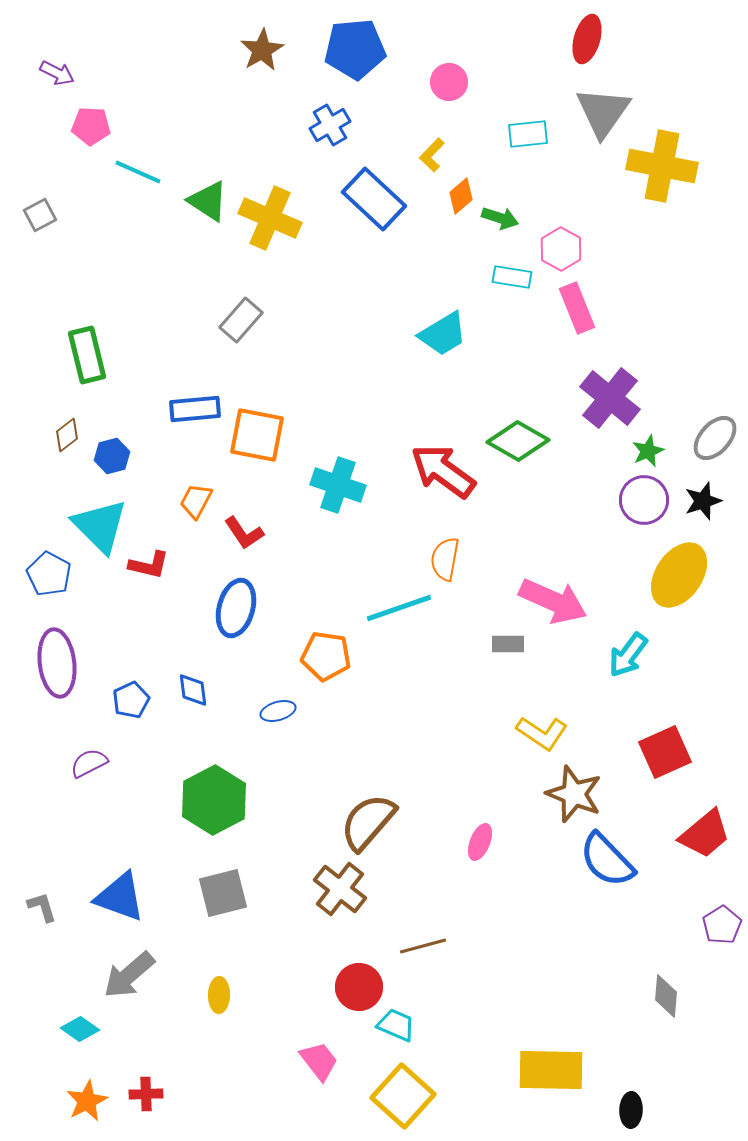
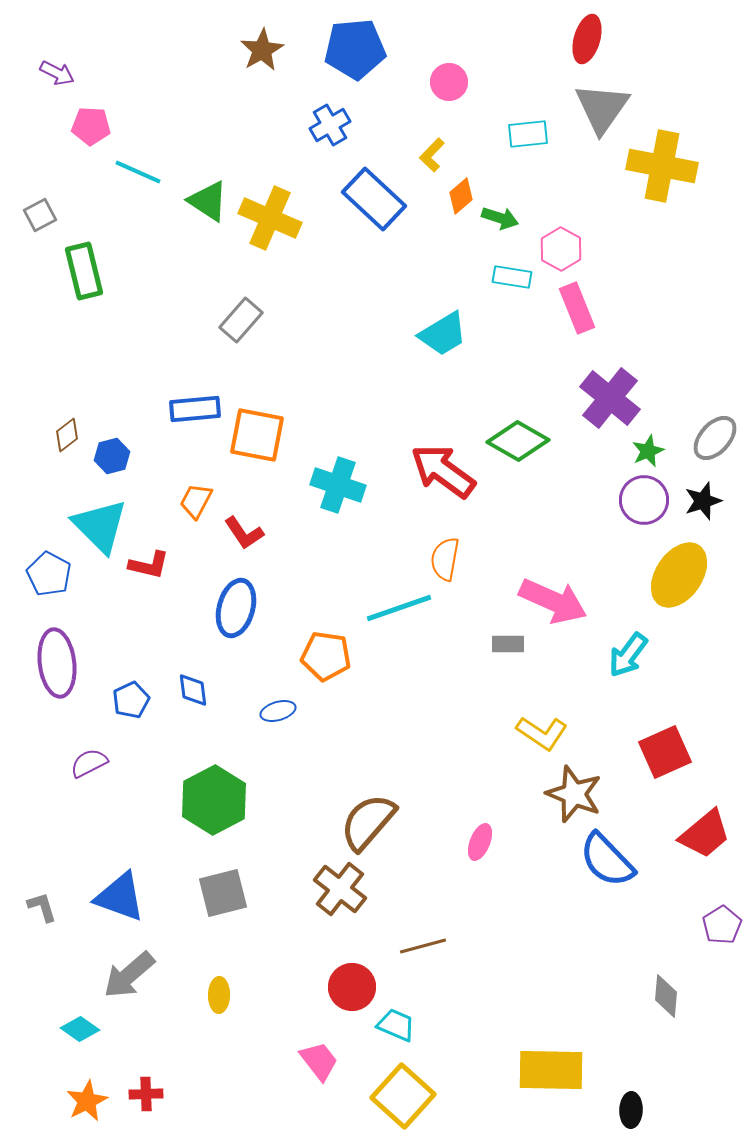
gray triangle at (603, 112): moved 1 px left, 4 px up
green rectangle at (87, 355): moved 3 px left, 84 px up
red circle at (359, 987): moved 7 px left
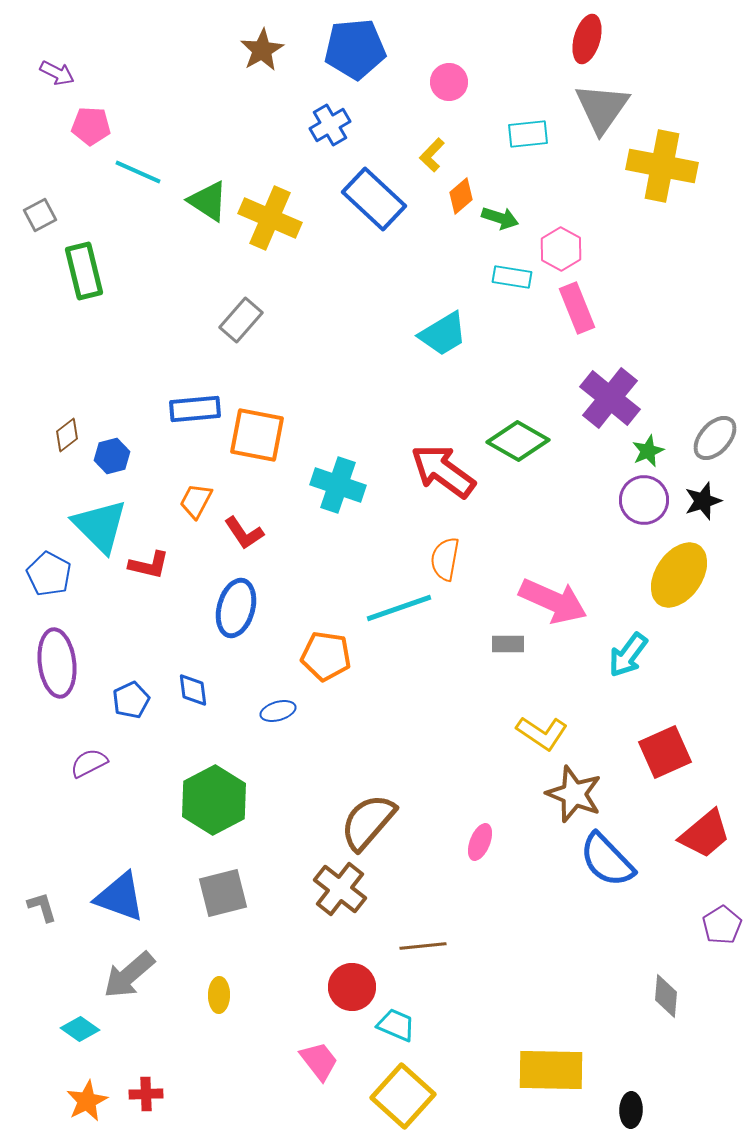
brown line at (423, 946): rotated 9 degrees clockwise
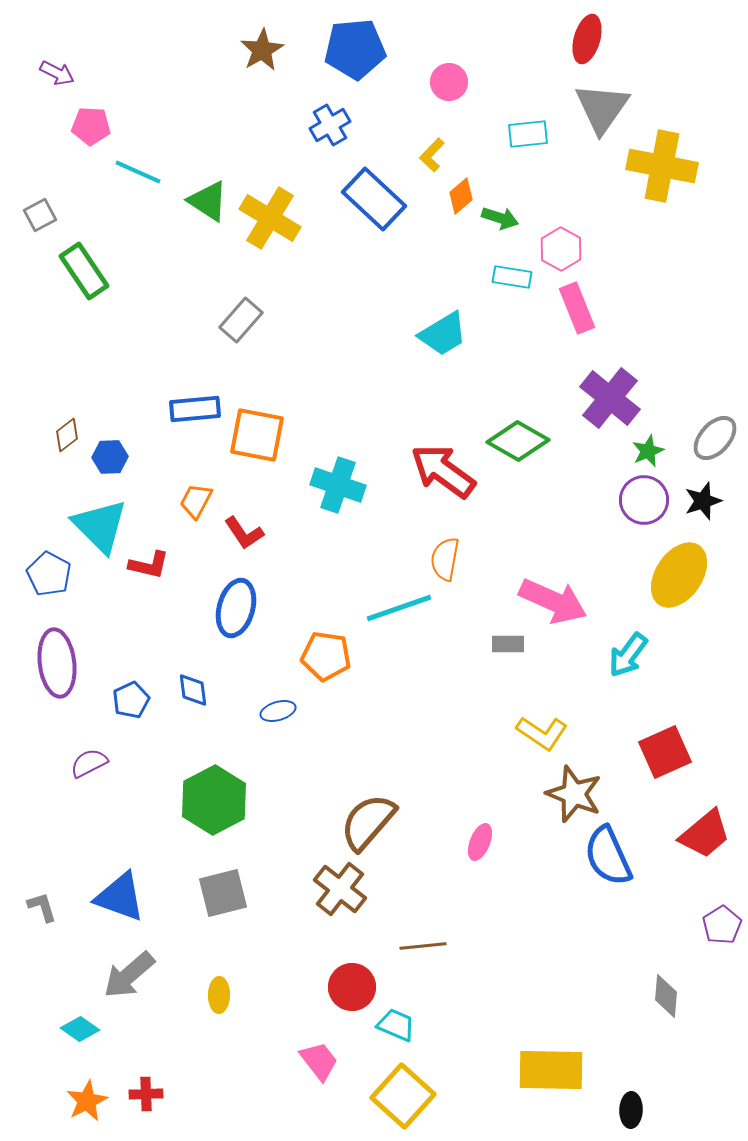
yellow cross at (270, 218): rotated 8 degrees clockwise
green rectangle at (84, 271): rotated 20 degrees counterclockwise
blue hexagon at (112, 456): moved 2 px left, 1 px down; rotated 12 degrees clockwise
blue semicircle at (607, 860): moved 1 px right, 4 px up; rotated 20 degrees clockwise
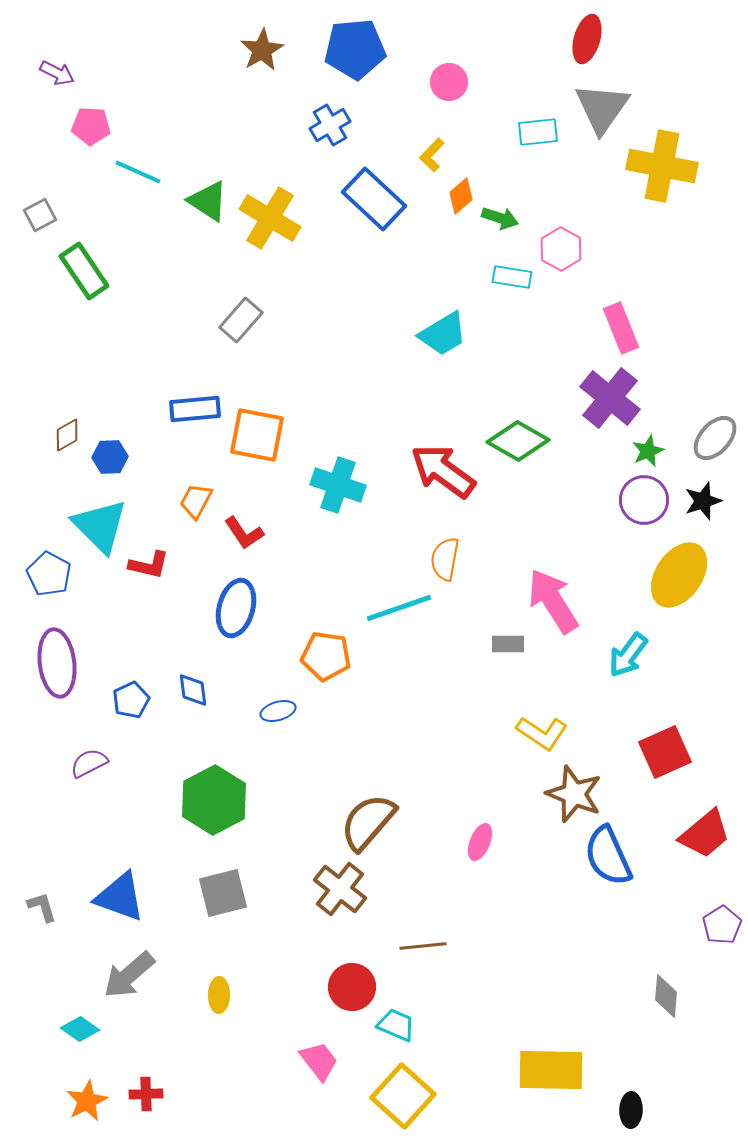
cyan rectangle at (528, 134): moved 10 px right, 2 px up
pink rectangle at (577, 308): moved 44 px right, 20 px down
brown diamond at (67, 435): rotated 8 degrees clockwise
pink arrow at (553, 601): rotated 146 degrees counterclockwise
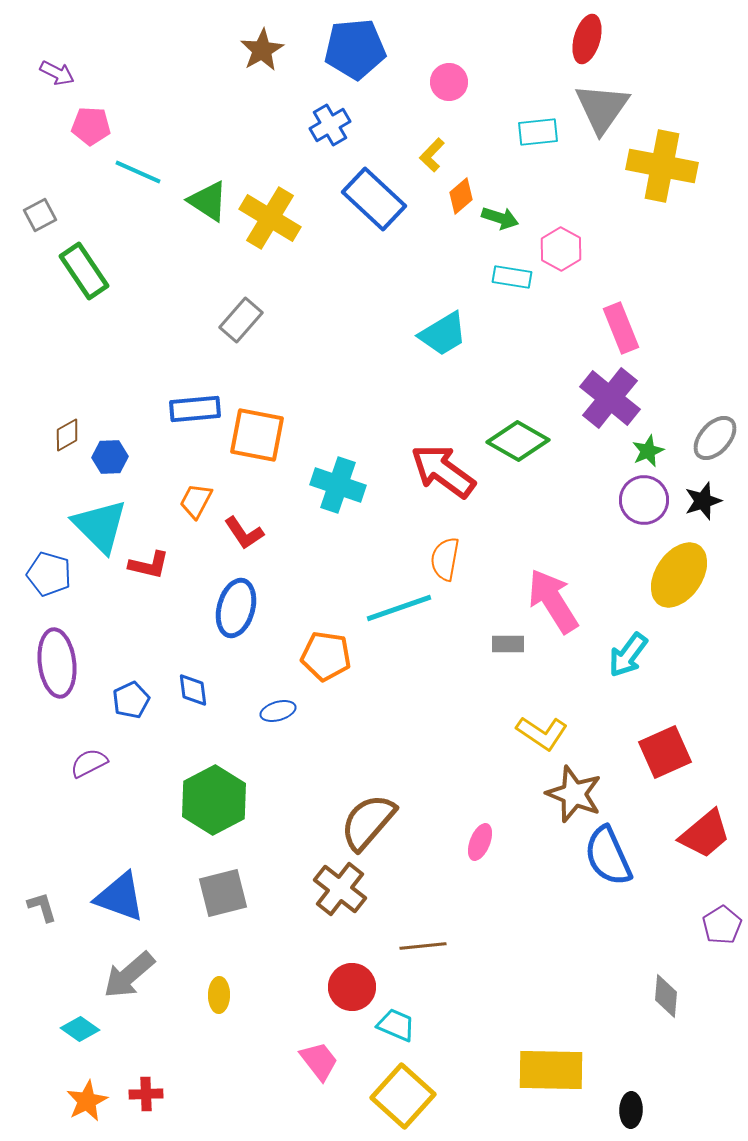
blue pentagon at (49, 574): rotated 12 degrees counterclockwise
